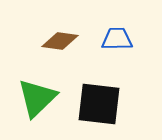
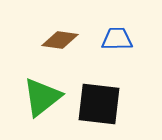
brown diamond: moved 1 px up
green triangle: moved 5 px right, 1 px up; rotated 6 degrees clockwise
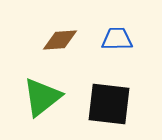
brown diamond: rotated 12 degrees counterclockwise
black square: moved 10 px right
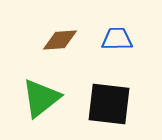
green triangle: moved 1 px left, 1 px down
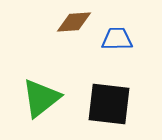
brown diamond: moved 14 px right, 18 px up
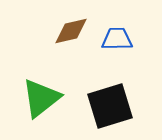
brown diamond: moved 3 px left, 9 px down; rotated 9 degrees counterclockwise
black square: moved 1 px right, 2 px down; rotated 24 degrees counterclockwise
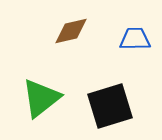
blue trapezoid: moved 18 px right
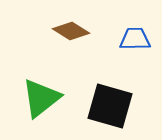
brown diamond: rotated 45 degrees clockwise
black square: rotated 33 degrees clockwise
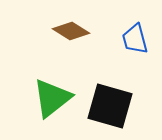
blue trapezoid: rotated 104 degrees counterclockwise
green triangle: moved 11 px right
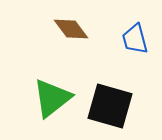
brown diamond: moved 2 px up; rotated 21 degrees clockwise
